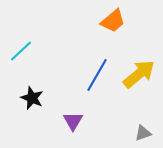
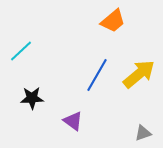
black star: rotated 25 degrees counterclockwise
purple triangle: rotated 25 degrees counterclockwise
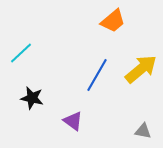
cyan line: moved 2 px down
yellow arrow: moved 2 px right, 5 px up
black star: rotated 15 degrees clockwise
gray triangle: moved 2 px up; rotated 30 degrees clockwise
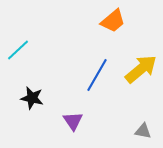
cyan line: moved 3 px left, 3 px up
purple triangle: rotated 20 degrees clockwise
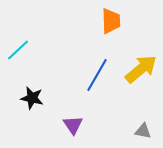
orange trapezoid: moved 2 px left; rotated 52 degrees counterclockwise
purple triangle: moved 4 px down
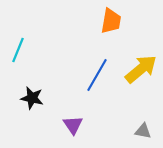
orange trapezoid: rotated 12 degrees clockwise
cyan line: rotated 25 degrees counterclockwise
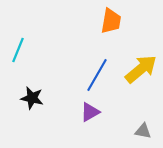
purple triangle: moved 17 px right, 13 px up; rotated 35 degrees clockwise
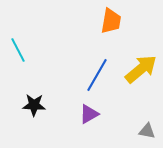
cyan line: rotated 50 degrees counterclockwise
black star: moved 2 px right, 7 px down; rotated 10 degrees counterclockwise
purple triangle: moved 1 px left, 2 px down
gray triangle: moved 4 px right
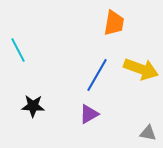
orange trapezoid: moved 3 px right, 2 px down
yellow arrow: rotated 60 degrees clockwise
black star: moved 1 px left, 1 px down
gray triangle: moved 1 px right, 2 px down
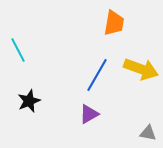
black star: moved 4 px left, 5 px up; rotated 25 degrees counterclockwise
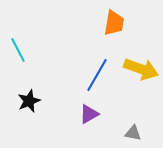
gray triangle: moved 15 px left
